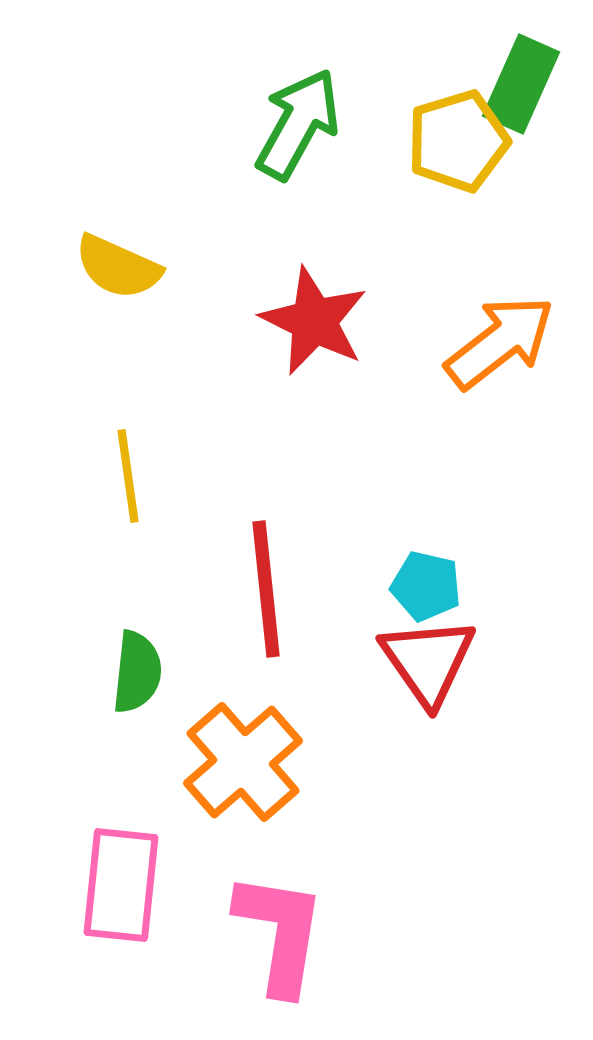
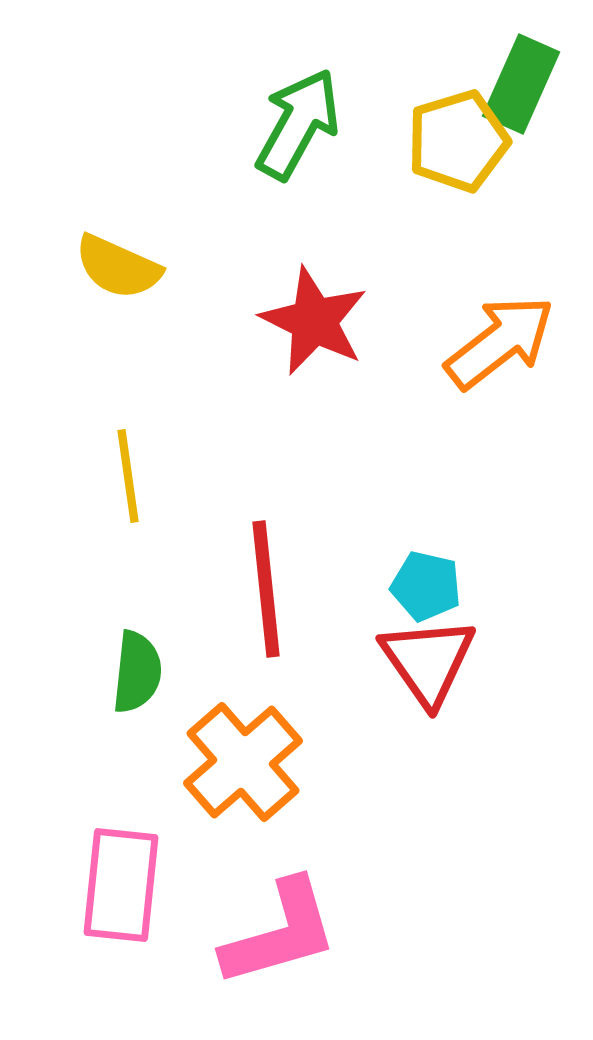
pink L-shape: rotated 65 degrees clockwise
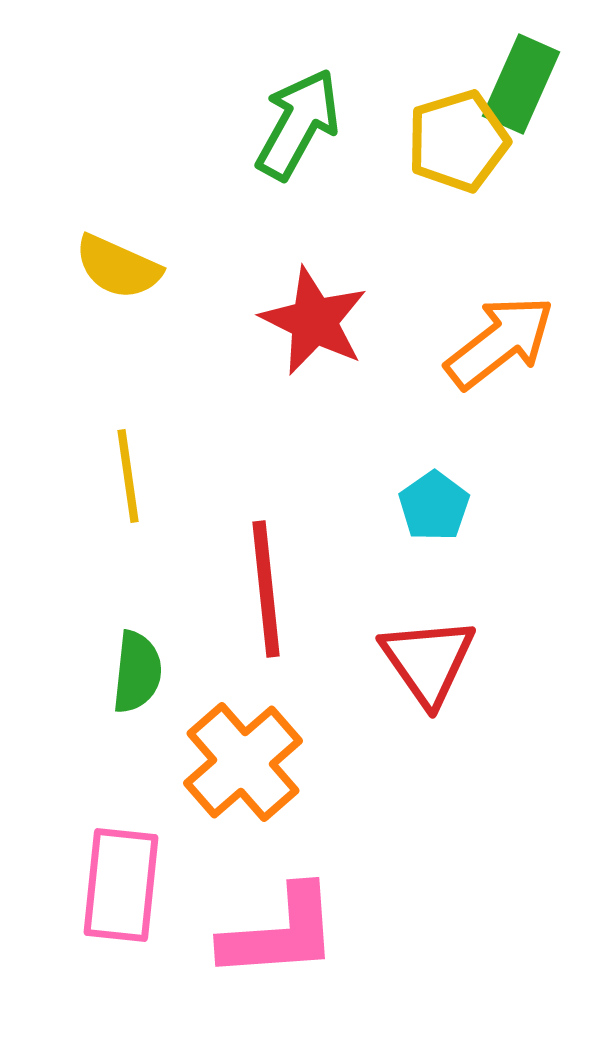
cyan pentagon: moved 8 px right, 80 px up; rotated 24 degrees clockwise
pink L-shape: rotated 12 degrees clockwise
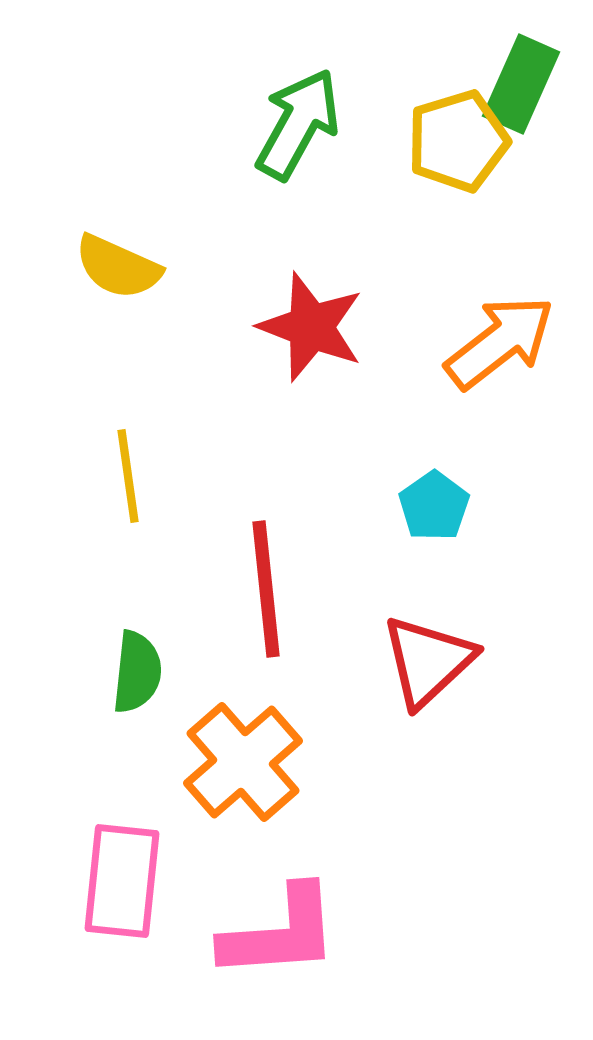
red star: moved 3 px left, 6 px down; rotated 5 degrees counterclockwise
red triangle: rotated 22 degrees clockwise
pink rectangle: moved 1 px right, 4 px up
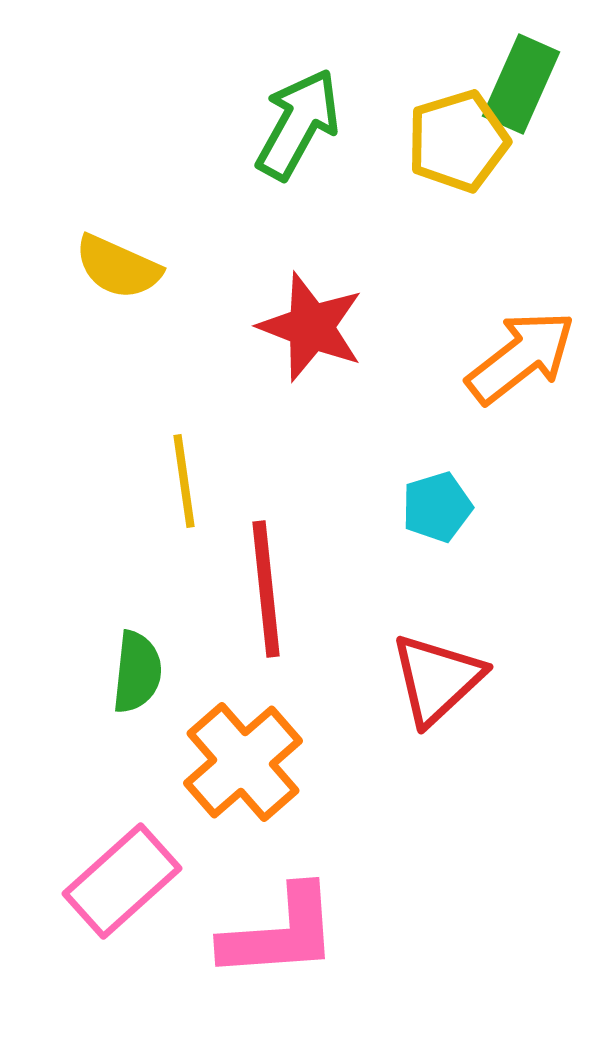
orange arrow: moved 21 px right, 15 px down
yellow line: moved 56 px right, 5 px down
cyan pentagon: moved 3 px right, 1 px down; rotated 18 degrees clockwise
red triangle: moved 9 px right, 18 px down
pink rectangle: rotated 42 degrees clockwise
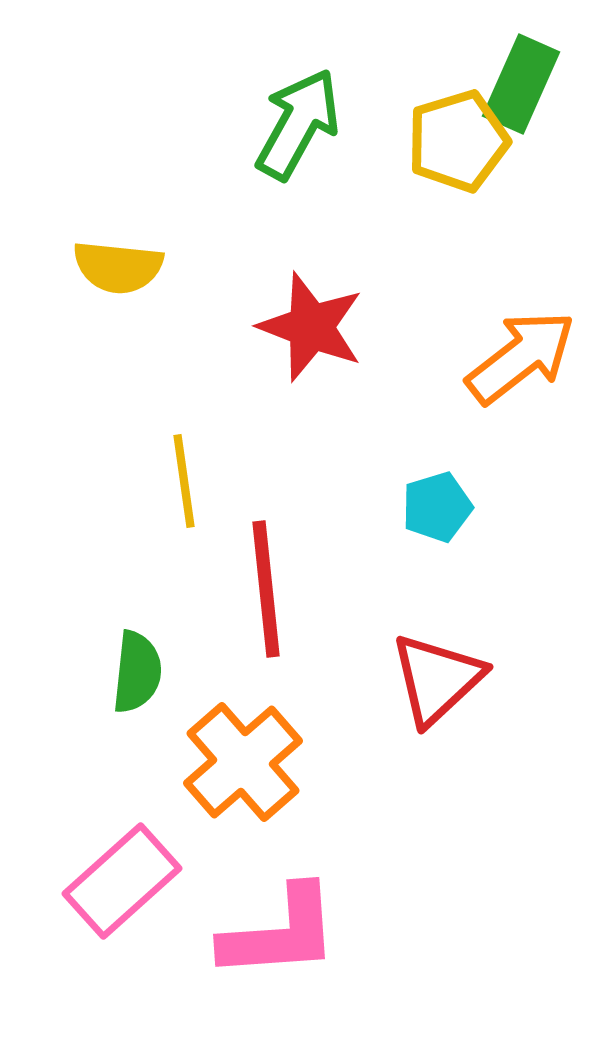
yellow semicircle: rotated 18 degrees counterclockwise
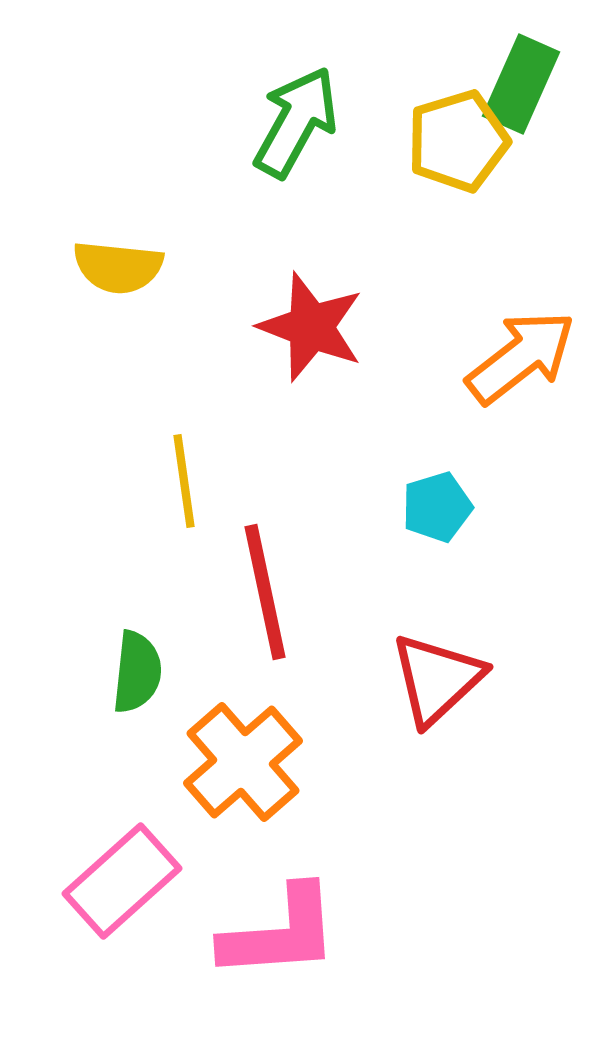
green arrow: moved 2 px left, 2 px up
red line: moved 1 px left, 3 px down; rotated 6 degrees counterclockwise
